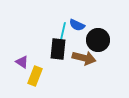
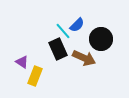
blue semicircle: rotated 70 degrees counterclockwise
cyan line: rotated 54 degrees counterclockwise
black circle: moved 3 px right, 1 px up
black rectangle: rotated 30 degrees counterclockwise
brown arrow: rotated 10 degrees clockwise
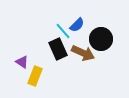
brown arrow: moved 1 px left, 5 px up
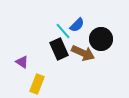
black rectangle: moved 1 px right
yellow rectangle: moved 2 px right, 8 px down
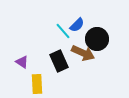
black circle: moved 4 px left
black rectangle: moved 12 px down
yellow rectangle: rotated 24 degrees counterclockwise
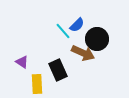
black rectangle: moved 1 px left, 9 px down
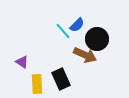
brown arrow: moved 2 px right, 2 px down
black rectangle: moved 3 px right, 9 px down
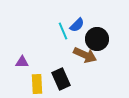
cyan line: rotated 18 degrees clockwise
purple triangle: rotated 32 degrees counterclockwise
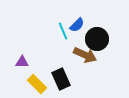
yellow rectangle: rotated 42 degrees counterclockwise
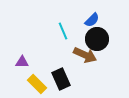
blue semicircle: moved 15 px right, 5 px up
